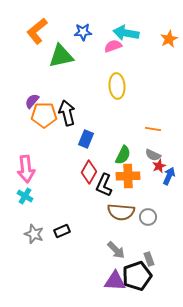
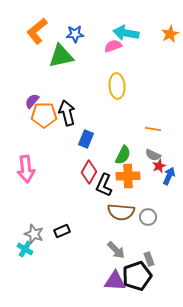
blue star: moved 8 px left, 2 px down
orange star: moved 1 px right, 5 px up
cyan cross: moved 53 px down
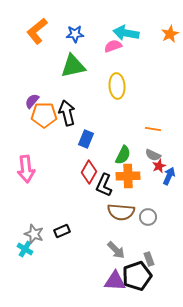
green triangle: moved 12 px right, 10 px down
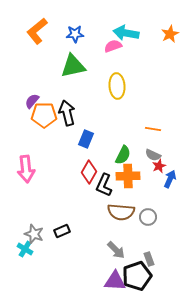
blue arrow: moved 1 px right, 3 px down
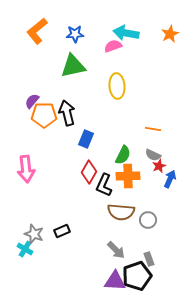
gray circle: moved 3 px down
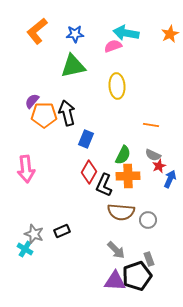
orange line: moved 2 px left, 4 px up
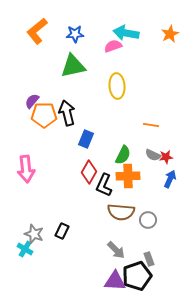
red star: moved 7 px right, 9 px up; rotated 16 degrees clockwise
black rectangle: rotated 42 degrees counterclockwise
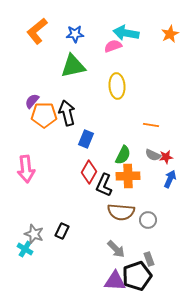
gray arrow: moved 1 px up
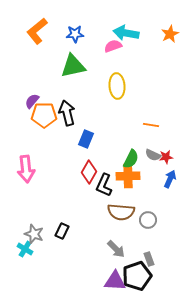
green semicircle: moved 8 px right, 4 px down
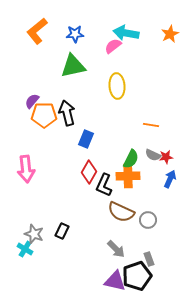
pink semicircle: rotated 18 degrees counterclockwise
brown semicircle: rotated 20 degrees clockwise
purple triangle: rotated 10 degrees clockwise
